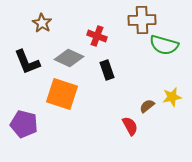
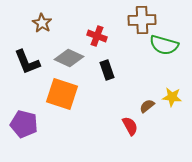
yellow star: rotated 18 degrees clockwise
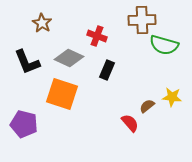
black rectangle: rotated 42 degrees clockwise
red semicircle: moved 3 px up; rotated 12 degrees counterclockwise
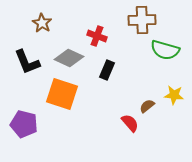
green semicircle: moved 1 px right, 5 px down
yellow star: moved 2 px right, 2 px up
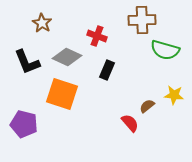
gray diamond: moved 2 px left, 1 px up
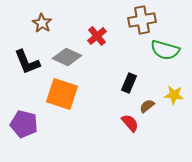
brown cross: rotated 8 degrees counterclockwise
red cross: rotated 30 degrees clockwise
black rectangle: moved 22 px right, 13 px down
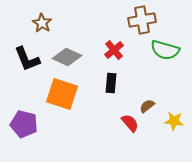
red cross: moved 17 px right, 14 px down
black L-shape: moved 3 px up
black rectangle: moved 18 px left; rotated 18 degrees counterclockwise
yellow star: moved 26 px down
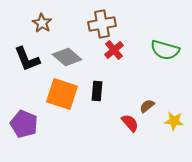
brown cross: moved 40 px left, 4 px down
gray diamond: rotated 16 degrees clockwise
black rectangle: moved 14 px left, 8 px down
purple pentagon: rotated 8 degrees clockwise
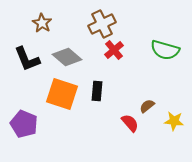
brown cross: rotated 16 degrees counterclockwise
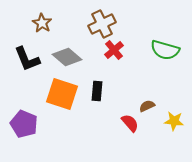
brown semicircle: rotated 14 degrees clockwise
